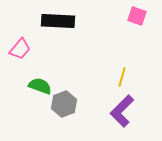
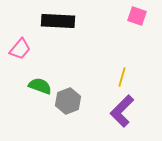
gray hexagon: moved 4 px right, 3 px up
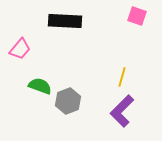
black rectangle: moved 7 px right
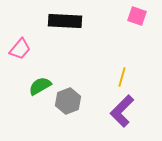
green semicircle: rotated 50 degrees counterclockwise
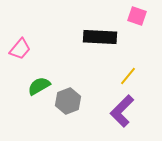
black rectangle: moved 35 px right, 16 px down
yellow line: moved 6 px right, 1 px up; rotated 24 degrees clockwise
green semicircle: moved 1 px left
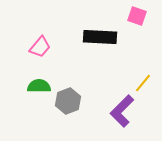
pink trapezoid: moved 20 px right, 2 px up
yellow line: moved 15 px right, 7 px down
green semicircle: rotated 30 degrees clockwise
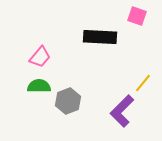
pink trapezoid: moved 10 px down
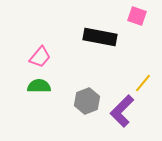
black rectangle: rotated 8 degrees clockwise
gray hexagon: moved 19 px right
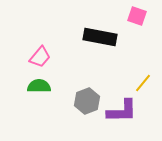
purple L-shape: rotated 136 degrees counterclockwise
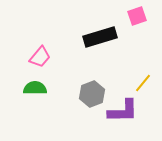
pink square: rotated 36 degrees counterclockwise
black rectangle: rotated 28 degrees counterclockwise
green semicircle: moved 4 px left, 2 px down
gray hexagon: moved 5 px right, 7 px up
purple L-shape: moved 1 px right
